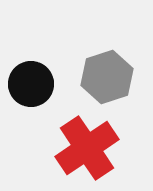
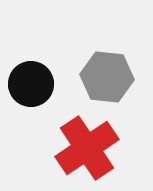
gray hexagon: rotated 24 degrees clockwise
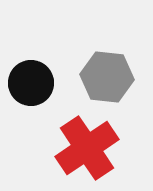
black circle: moved 1 px up
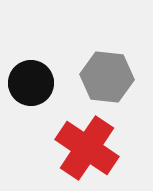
red cross: rotated 22 degrees counterclockwise
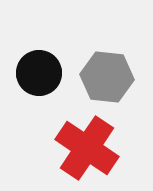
black circle: moved 8 px right, 10 px up
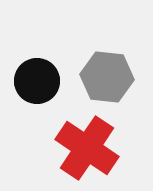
black circle: moved 2 px left, 8 px down
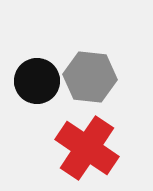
gray hexagon: moved 17 px left
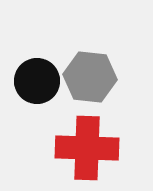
red cross: rotated 32 degrees counterclockwise
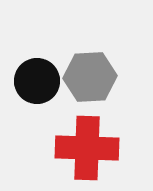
gray hexagon: rotated 9 degrees counterclockwise
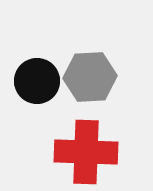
red cross: moved 1 px left, 4 px down
